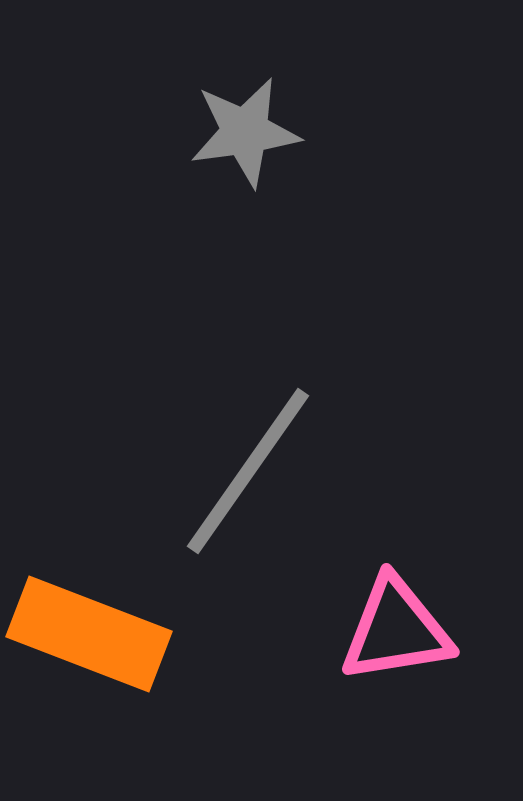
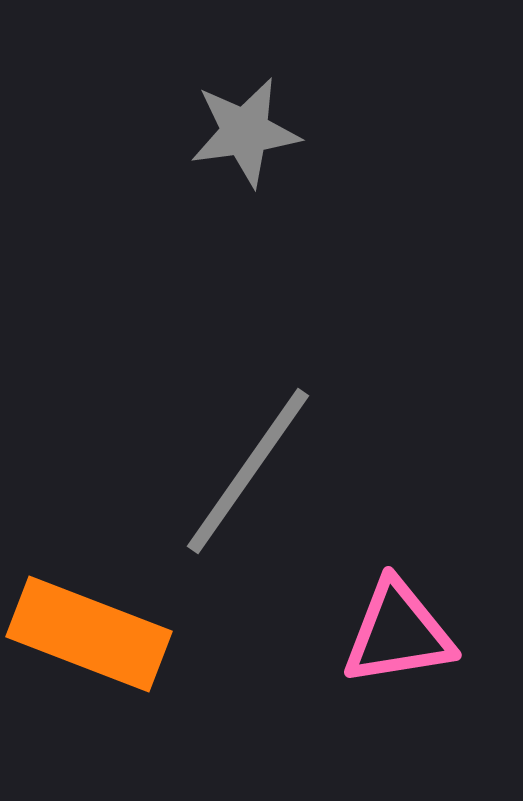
pink triangle: moved 2 px right, 3 px down
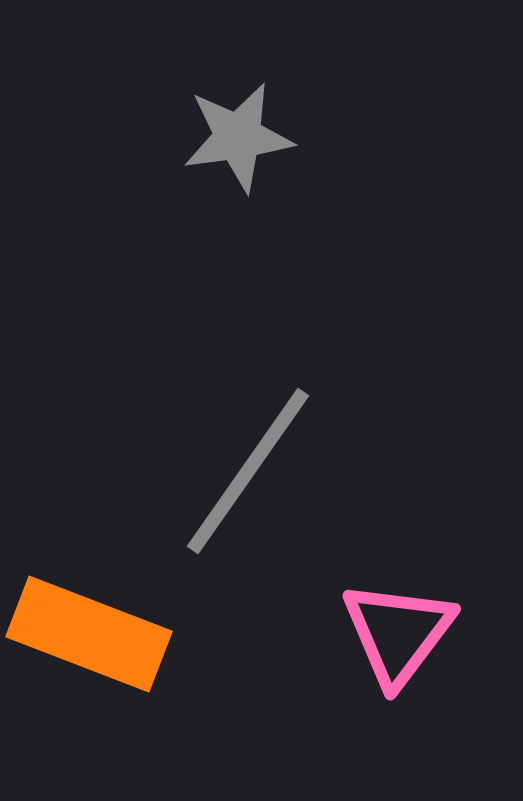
gray star: moved 7 px left, 5 px down
pink triangle: rotated 44 degrees counterclockwise
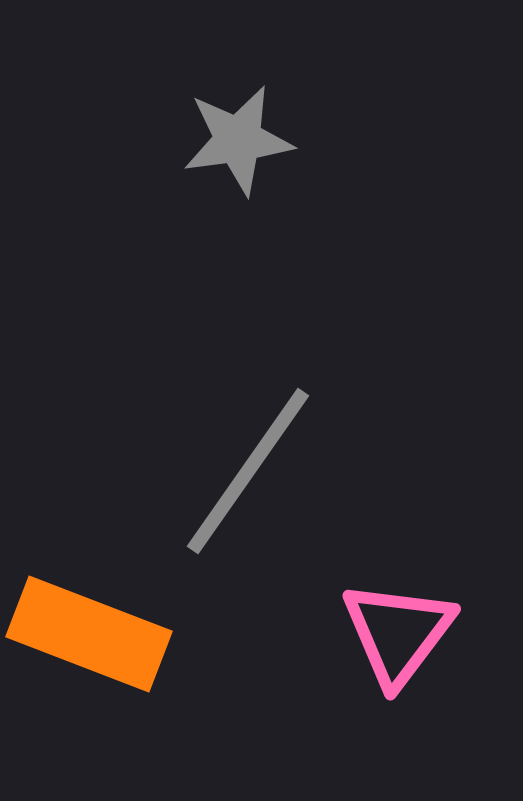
gray star: moved 3 px down
